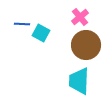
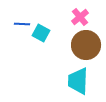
cyan trapezoid: moved 1 px left
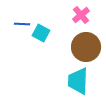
pink cross: moved 1 px right, 2 px up
brown circle: moved 2 px down
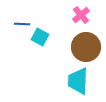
cyan square: moved 1 px left, 4 px down
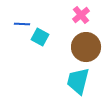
cyan trapezoid: rotated 12 degrees clockwise
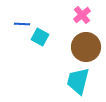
pink cross: moved 1 px right
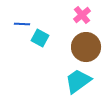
cyan square: moved 1 px down
cyan trapezoid: rotated 40 degrees clockwise
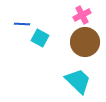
pink cross: rotated 12 degrees clockwise
brown circle: moved 1 px left, 5 px up
cyan trapezoid: rotated 80 degrees clockwise
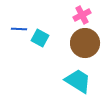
blue line: moved 3 px left, 5 px down
brown circle: moved 1 px down
cyan trapezoid: rotated 12 degrees counterclockwise
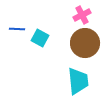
blue line: moved 2 px left
cyan trapezoid: rotated 52 degrees clockwise
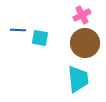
blue line: moved 1 px right, 1 px down
cyan square: rotated 18 degrees counterclockwise
cyan trapezoid: moved 2 px up
